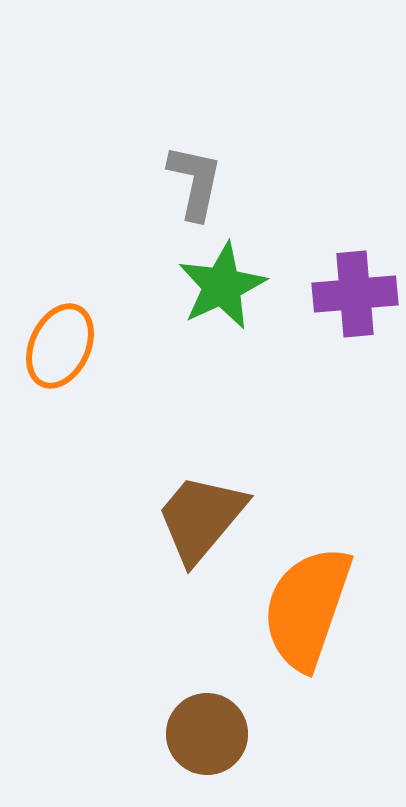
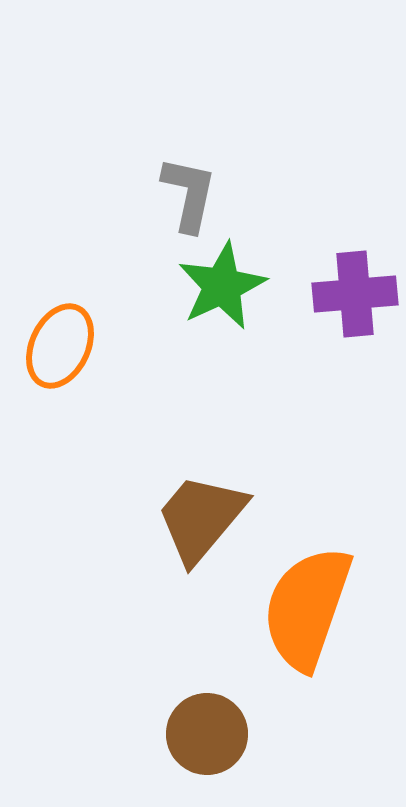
gray L-shape: moved 6 px left, 12 px down
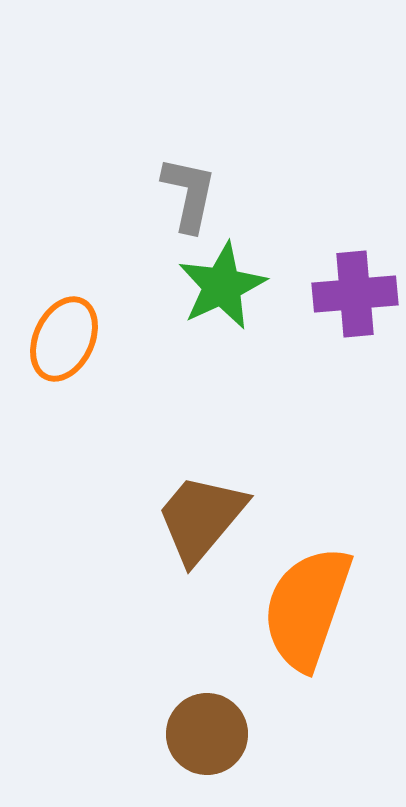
orange ellipse: moved 4 px right, 7 px up
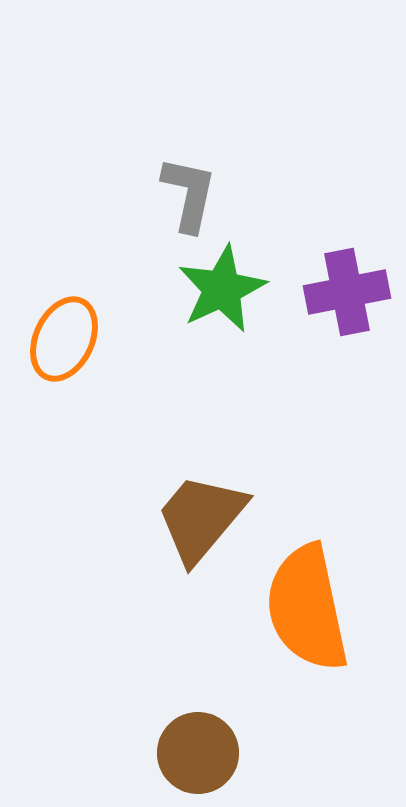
green star: moved 3 px down
purple cross: moved 8 px left, 2 px up; rotated 6 degrees counterclockwise
orange semicircle: rotated 31 degrees counterclockwise
brown circle: moved 9 px left, 19 px down
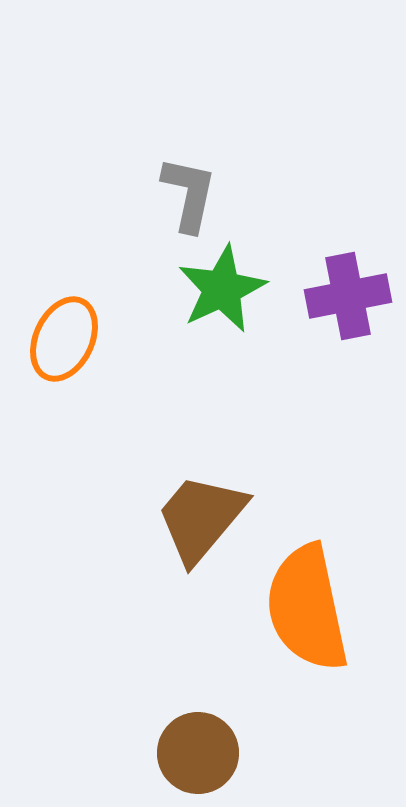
purple cross: moved 1 px right, 4 px down
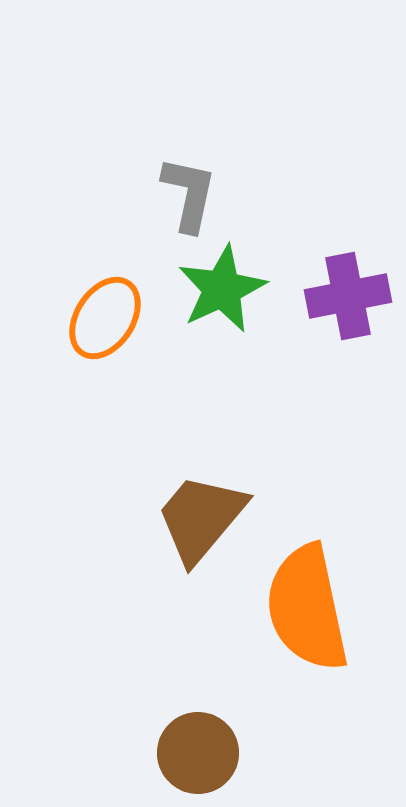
orange ellipse: moved 41 px right, 21 px up; rotated 8 degrees clockwise
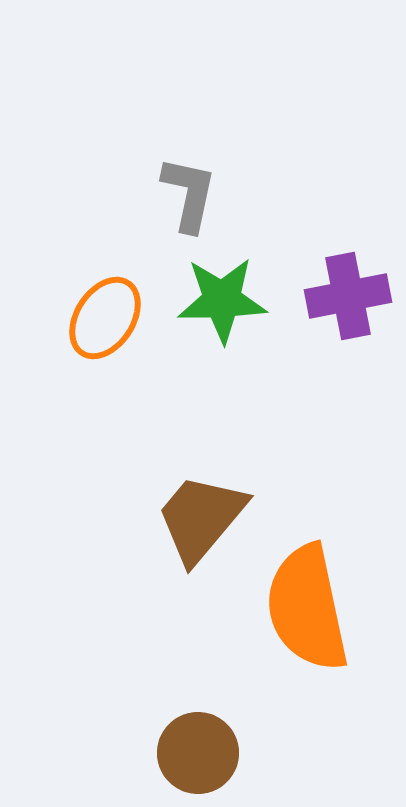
green star: moved 11 px down; rotated 24 degrees clockwise
